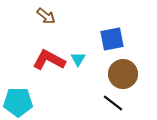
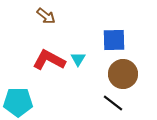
blue square: moved 2 px right, 1 px down; rotated 10 degrees clockwise
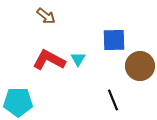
brown circle: moved 17 px right, 8 px up
black line: moved 3 px up; rotated 30 degrees clockwise
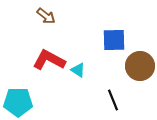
cyan triangle: moved 11 px down; rotated 28 degrees counterclockwise
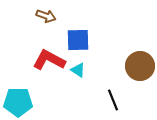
brown arrow: rotated 18 degrees counterclockwise
blue square: moved 36 px left
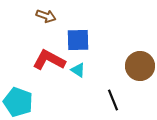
cyan pentagon: rotated 20 degrees clockwise
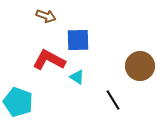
cyan triangle: moved 1 px left, 7 px down
black line: rotated 10 degrees counterclockwise
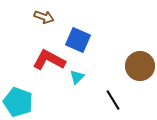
brown arrow: moved 2 px left, 1 px down
blue square: rotated 25 degrees clockwise
cyan triangle: rotated 42 degrees clockwise
